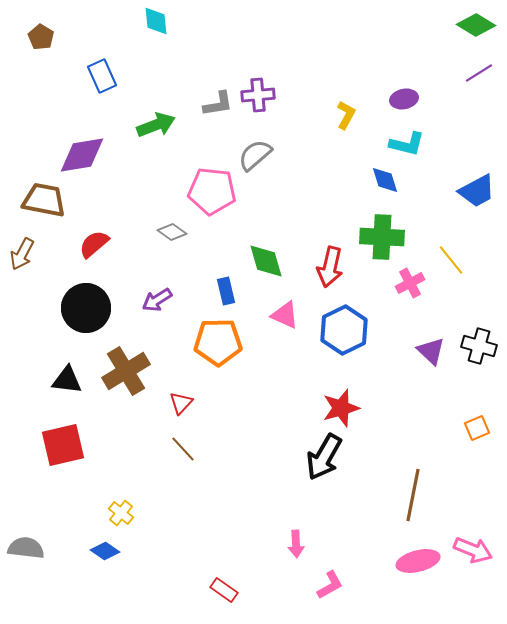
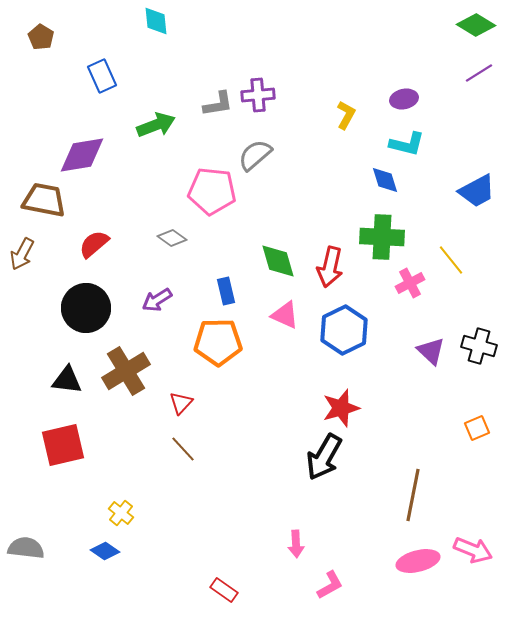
gray diamond at (172, 232): moved 6 px down
green diamond at (266, 261): moved 12 px right
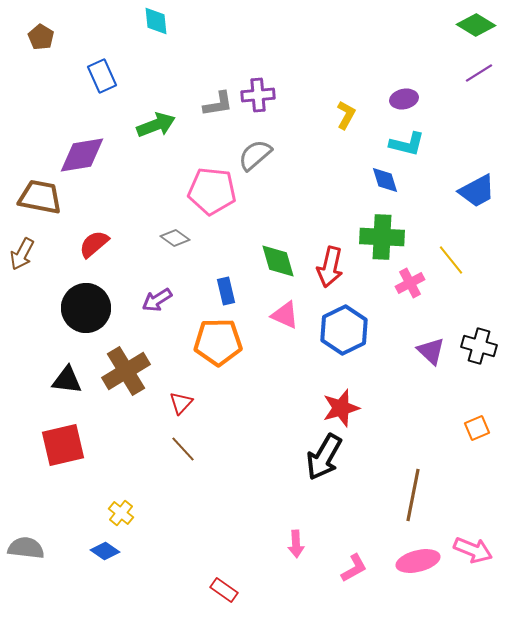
brown trapezoid at (44, 200): moved 4 px left, 3 px up
gray diamond at (172, 238): moved 3 px right
pink L-shape at (330, 585): moved 24 px right, 17 px up
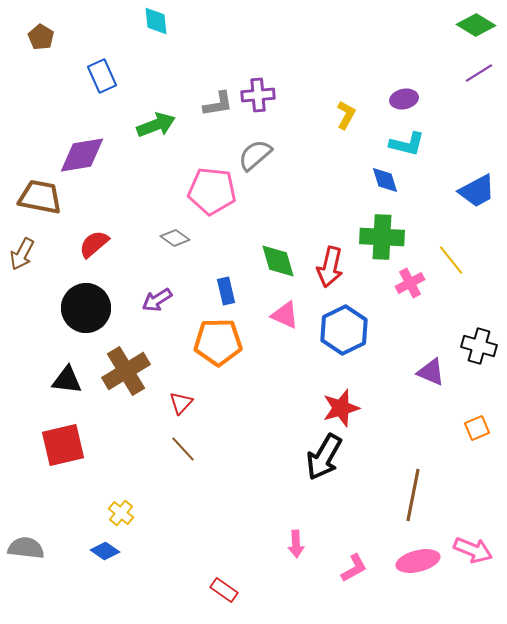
purple triangle at (431, 351): moved 21 px down; rotated 20 degrees counterclockwise
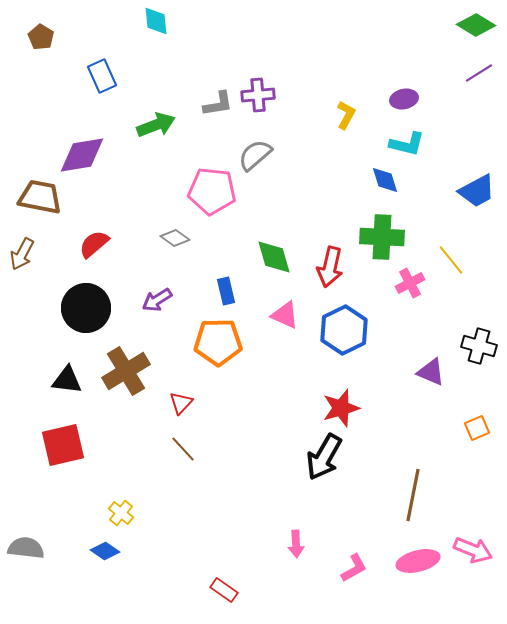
green diamond at (278, 261): moved 4 px left, 4 px up
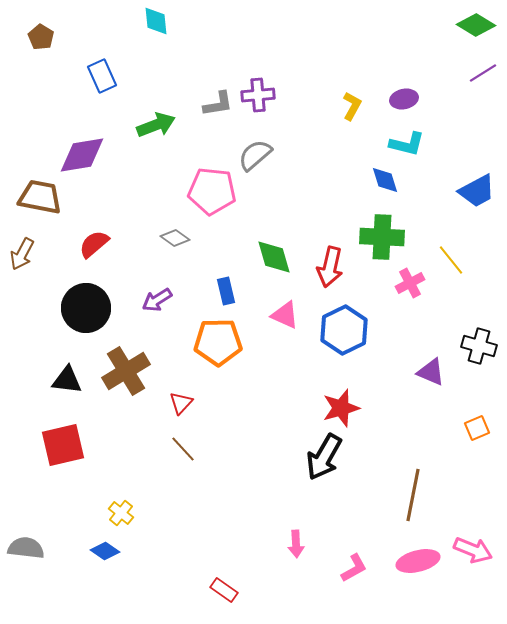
purple line at (479, 73): moved 4 px right
yellow L-shape at (346, 115): moved 6 px right, 9 px up
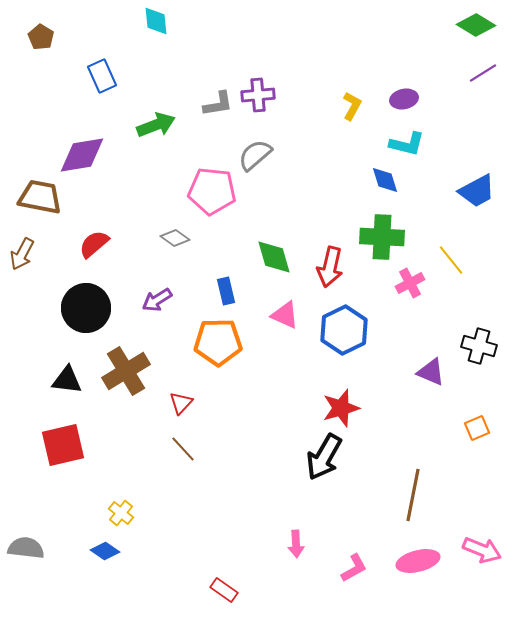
pink arrow at (473, 550): moved 9 px right
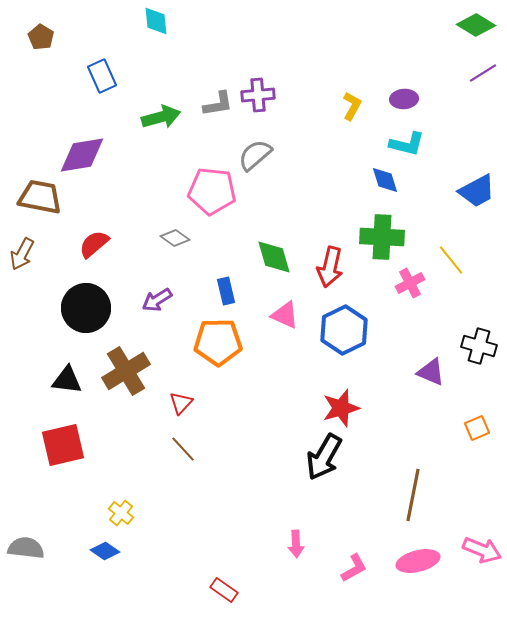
purple ellipse at (404, 99): rotated 8 degrees clockwise
green arrow at (156, 125): moved 5 px right, 8 px up; rotated 6 degrees clockwise
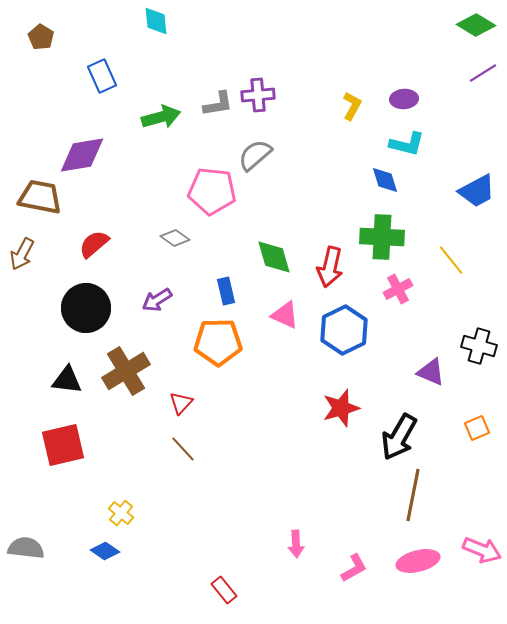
pink cross at (410, 283): moved 12 px left, 6 px down
black arrow at (324, 457): moved 75 px right, 20 px up
red rectangle at (224, 590): rotated 16 degrees clockwise
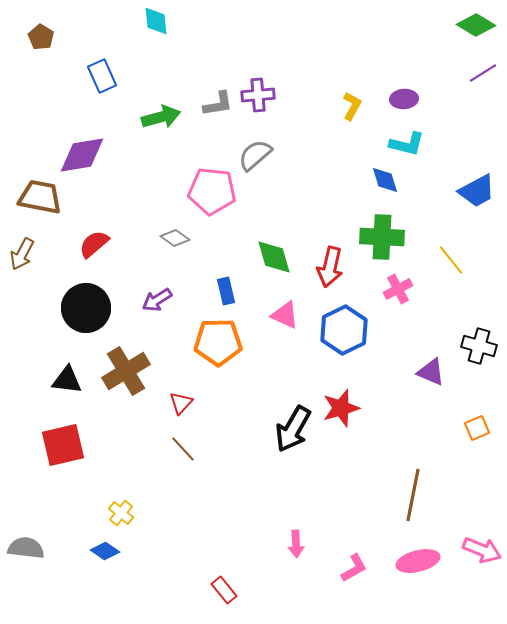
black arrow at (399, 437): moved 106 px left, 8 px up
